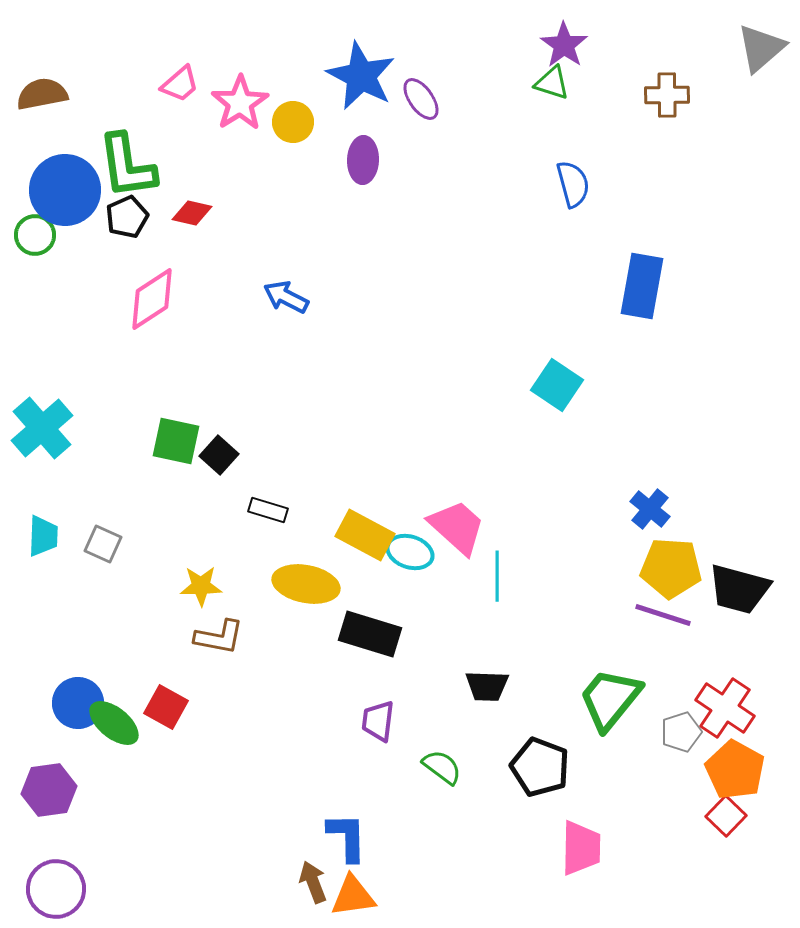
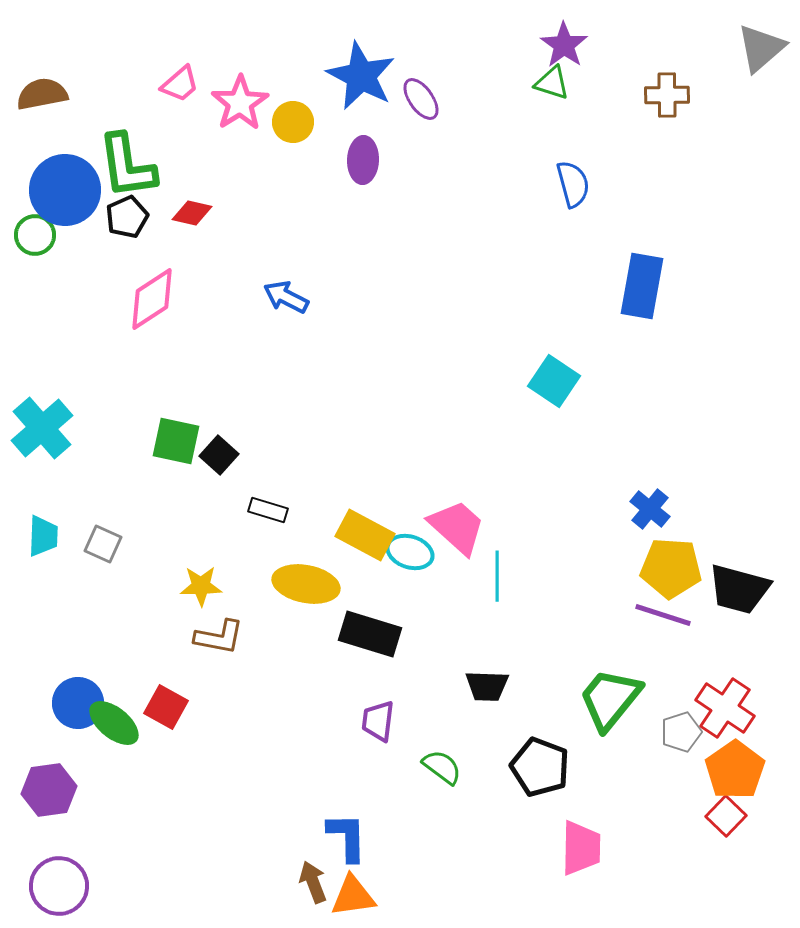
cyan square at (557, 385): moved 3 px left, 4 px up
orange pentagon at (735, 770): rotated 8 degrees clockwise
purple circle at (56, 889): moved 3 px right, 3 px up
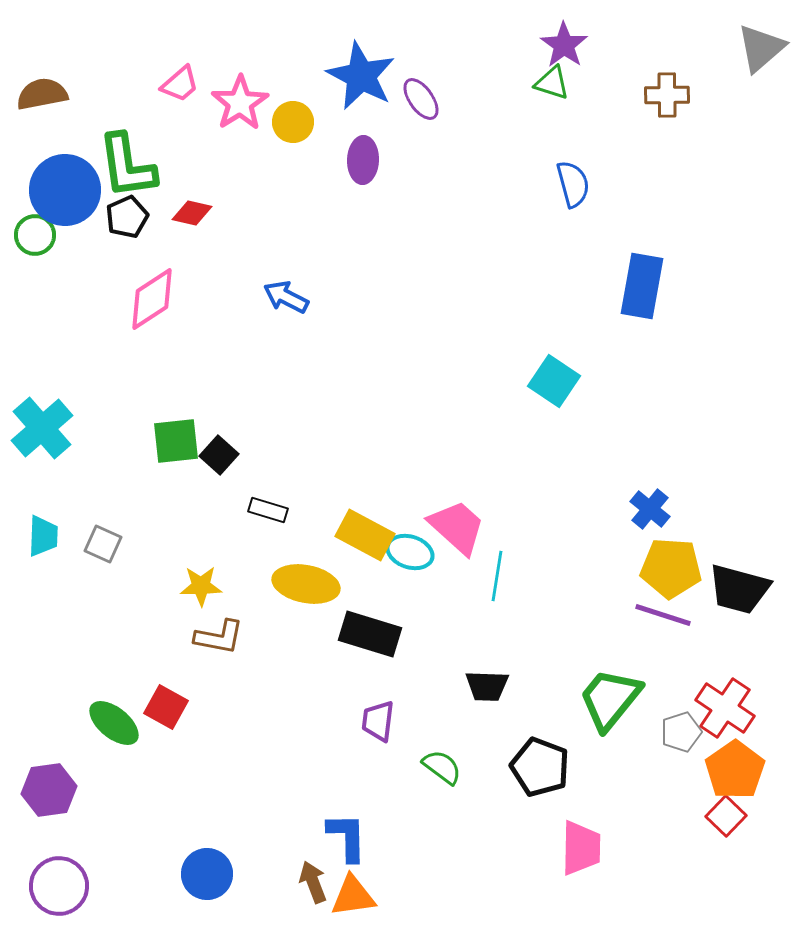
green square at (176, 441): rotated 18 degrees counterclockwise
cyan line at (497, 576): rotated 9 degrees clockwise
blue circle at (78, 703): moved 129 px right, 171 px down
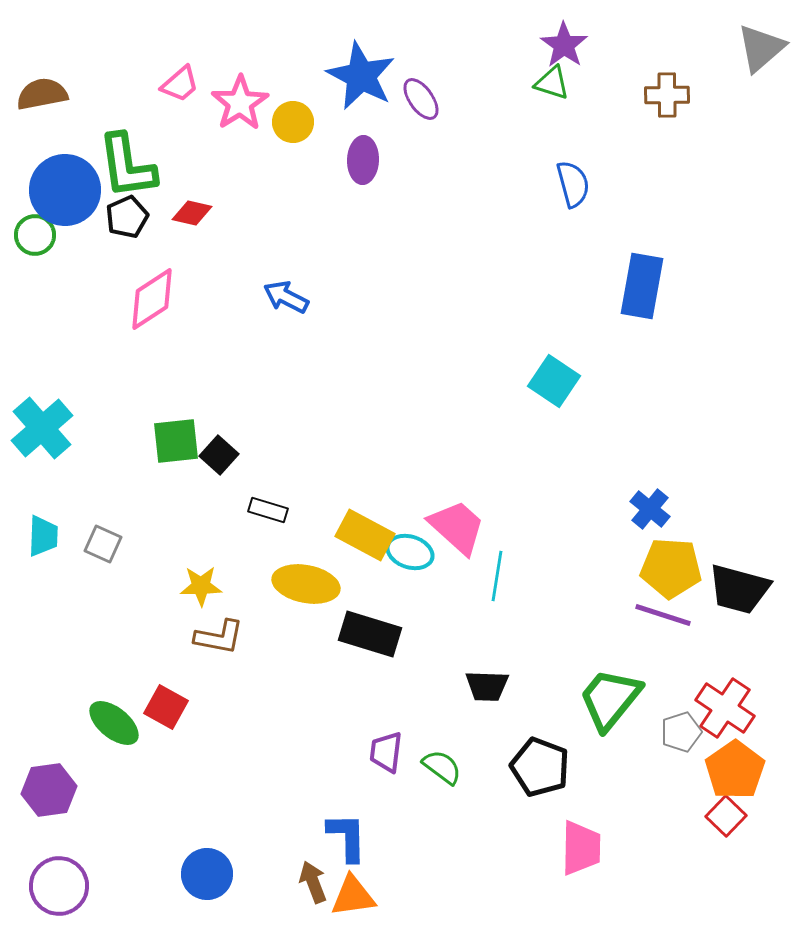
purple trapezoid at (378, 721): moved 8 px right, 31 px down
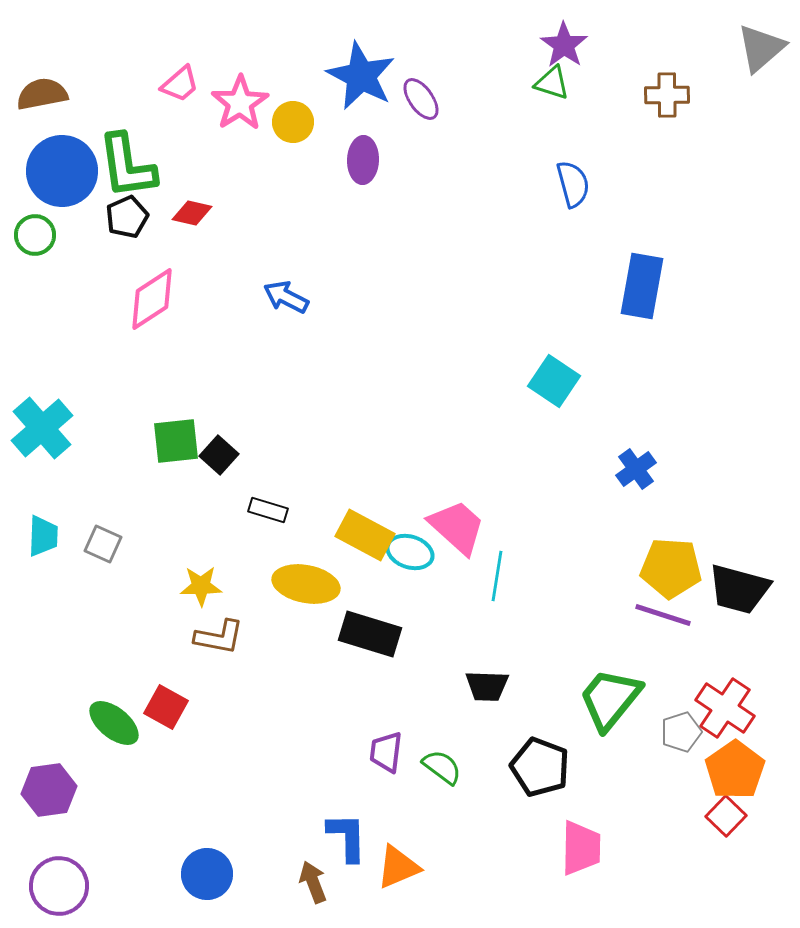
blue circle at (65, 190): moved 3 px left, 19 px up
blue cross at (650, 509): moved 14 px left, 40 px up; rotated 15 degrees clockwise
orange triangle at (353, 896): moved 45 px right, 29 px up; rotated 15 degrees counterclockwise
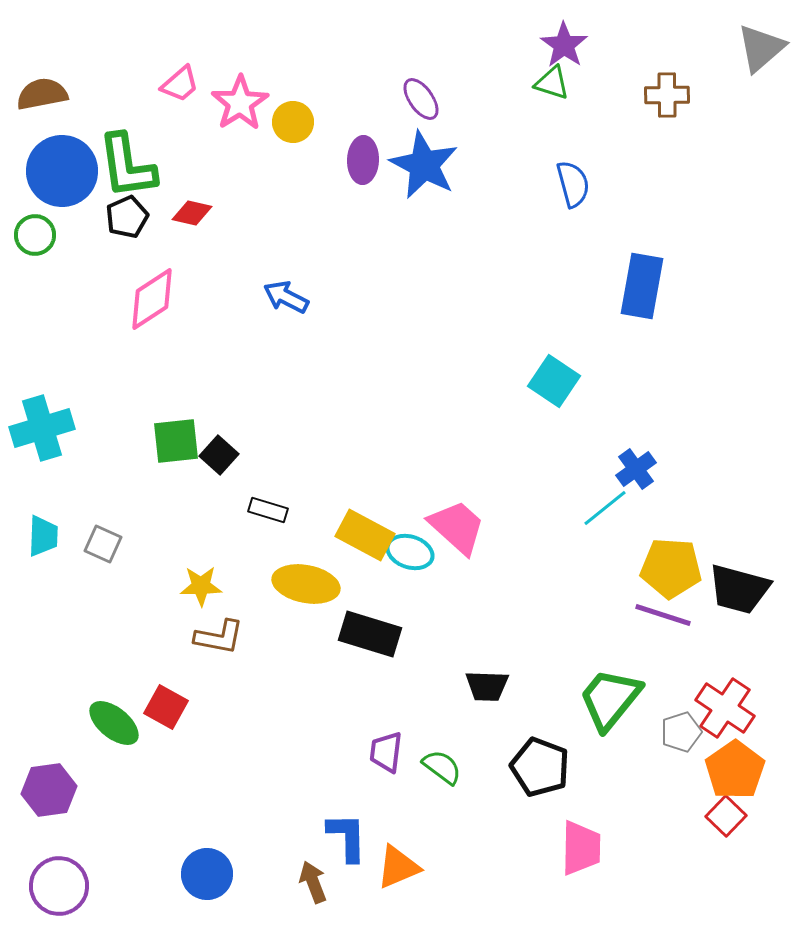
blue star at (361, 76): moved 63 px right, 89 px down
cyan cross at (42, 428): rotated 24 degrees clockwise
cyan line at (497, 576): moved 108 px right, 68 px up; rotated 42 degrees clockwise
